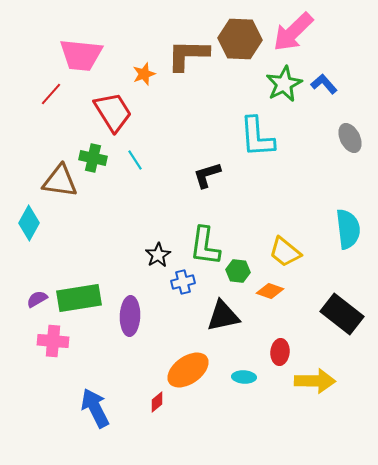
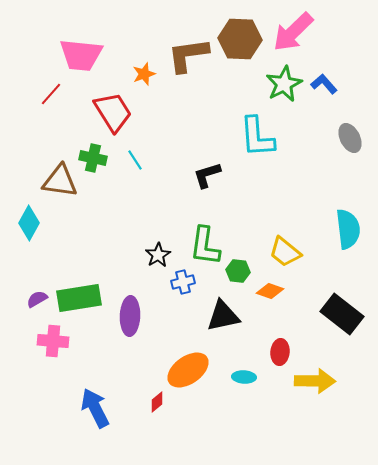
brown L-shape: rotated 9 degrees counterclockwise
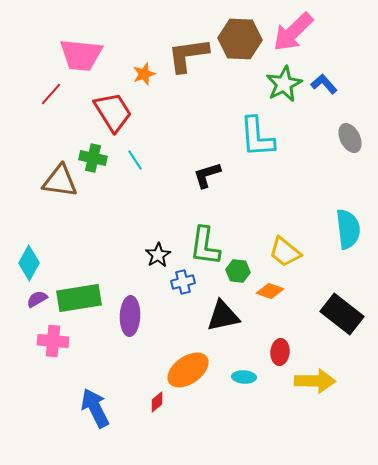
cyan diamond: moved 40 px down
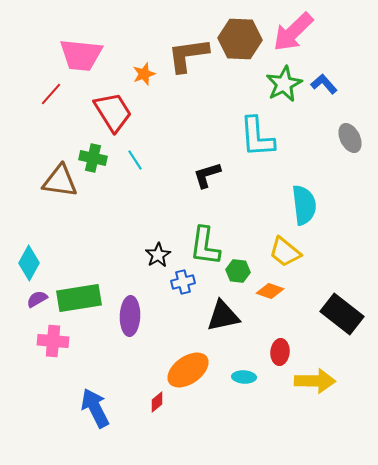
cyan semicircle: moved 44 px left, 24 px up
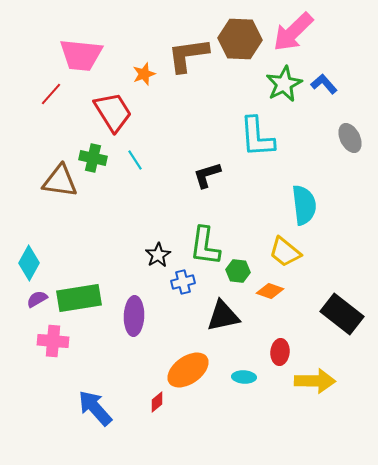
purple ellipse: moved 4 px right
blue arrow: rotated 15 degrees counterclockwise
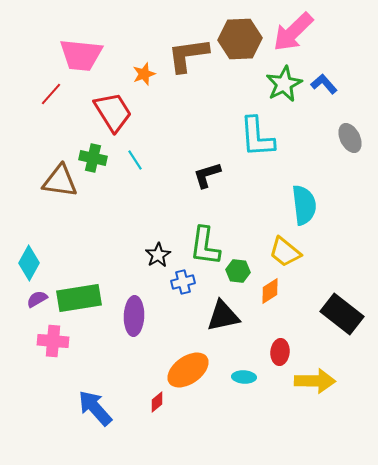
brown hexagon: rotated 6 degrees counterclockwise
orange diamond: rotated 52 degrees counterclockwise
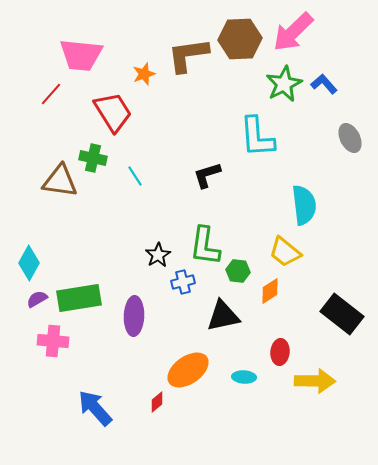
cyan line: moved 16 px down
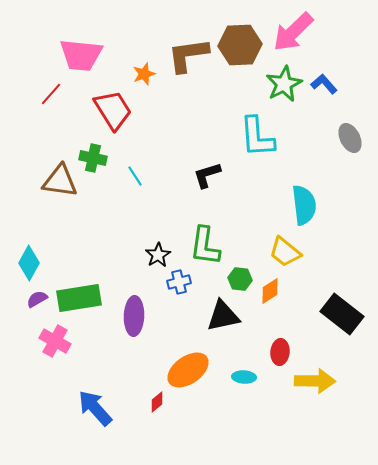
brown hexagon: moved 6 px down
red trapezoid: moved 2 px up
green hexagon: moved 2 px right, 8 px down
blue cross: moved 4 px left
pink cross: moved 2 px right; rotated 24 degrees clockwise
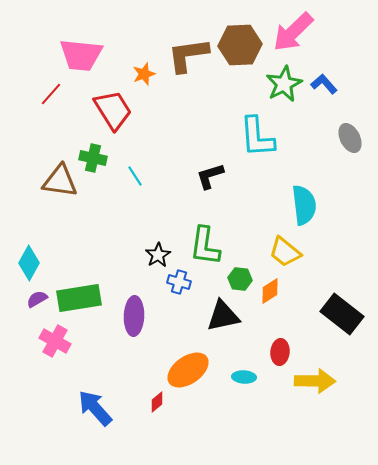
black L-shape: moved 3 px right, 1 px down
blue cross: rotated 30 degrees clockwise
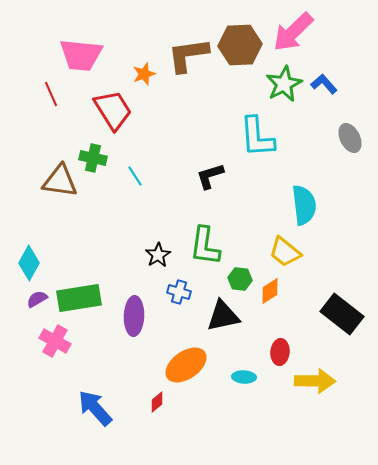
red line: rotated 65 degrees counterclockwise
blue cross: moved 10 px down
orange ellipse: moved 2 px left, 5 px up
